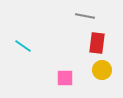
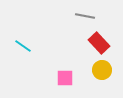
red rectangle: moved 2 px right; rotated 50 degrees counterclockwise
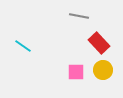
gray line: moved 6 px left
yellow circle: moved 1 px right
pink square: moved 11 px right, 6 px up
